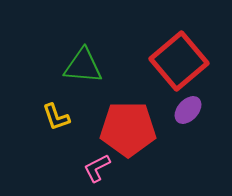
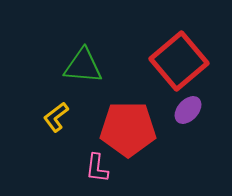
yellow L-shape: rotated 72 degrees clockwise
pink L-shape: rotated 56 degrees counterclockwise
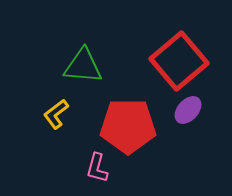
yellow L-shape: moved 3 px up
red pentagon: moved 3 px up
pink L-shape: rotated 8 degrees clockwise
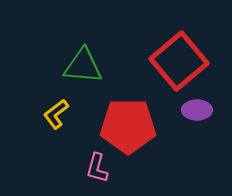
purple ellipse: moved 9 px right; rotated 48 degrees clockwise
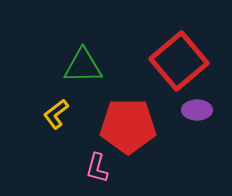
green triangle: rotated 6 degrees counterclockwise
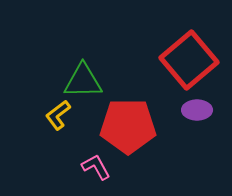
red square: moved 10 px right, 1 px up
green triangle: moved 15 px down
yellow L-shape: moved 2 px right, 1 px down
pink L-shape: moved 1 px left, 1 px up; rotated 136 degrees clockwise
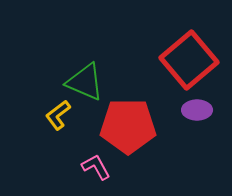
green triangle: moved 2 px right, 1 px down; rotated 24 degrees clockwise
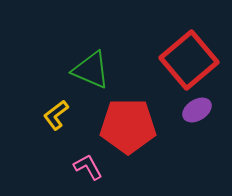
green triangle: moved 6 px right, 12 px up
purple ellipse: rotated 32 degrees counterclockwise
yellow L-shape: moved 2 px left
pink L-shape: moved 8 px left
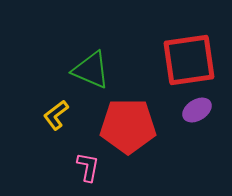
red square: rotated 32 degrees clockwise
pink L-shape: rotated 40 degrees clockwise
